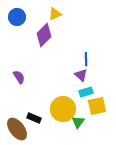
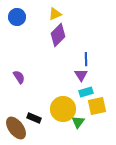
purple diamond: moved 14 px right
purple triangle: rotated 16 degrees clockwise
brown ellipse: moved 1 px left, 1 px up
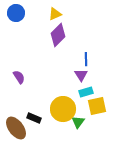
blue circle: moved 1 px left, 4 px up
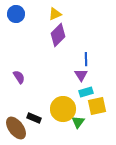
blue circle: moved 1 px down
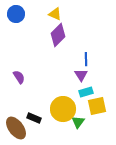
yellow triangle: rotated 48 degrees clockwise
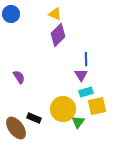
blue circle: moved 5 px left
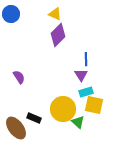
yellow square: moved 3 px left, 1 px up; rotated 24 degrees clockwise
green triangle: rotated 24 degrees counterclockwise
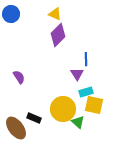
purple triangle: moved 4 px left, 1 px up
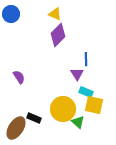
cyan rectangle: rotated 40 degrees clockwise
brown ellipse: rotated 70 degrees clockwise
